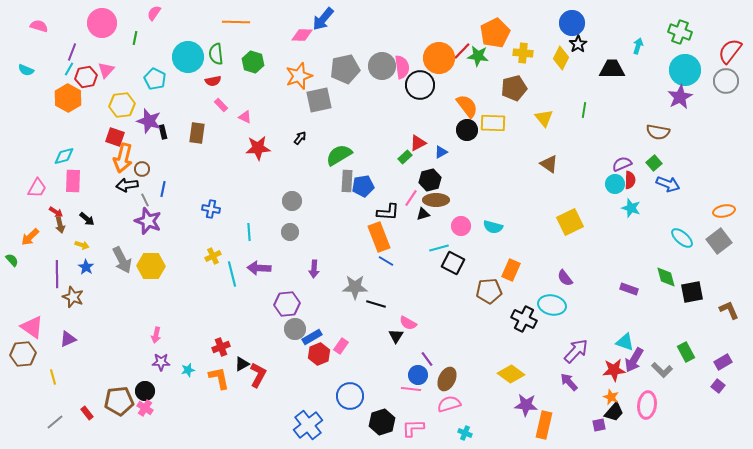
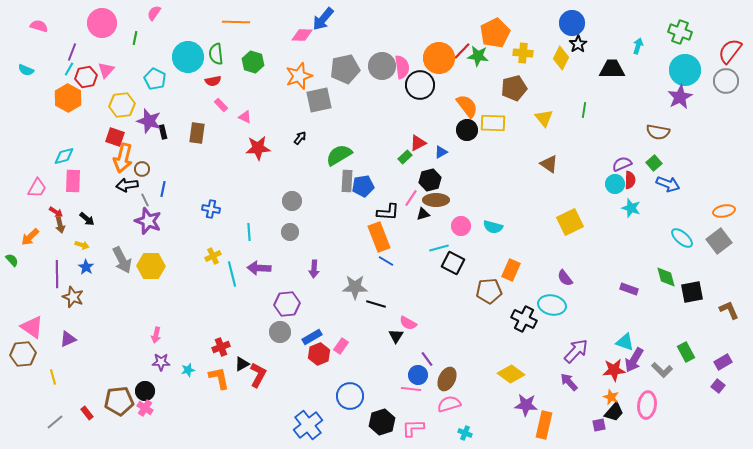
gray circle at (295, 329): moved 15 px left, 3 px down
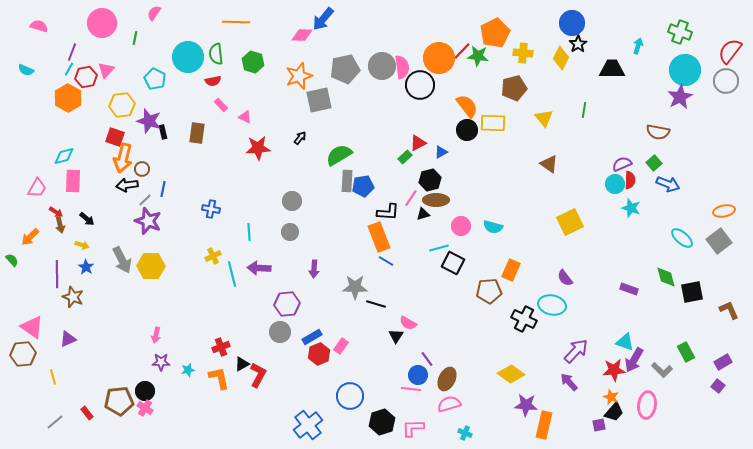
gray line at (145, 200): rotated 72 degrees clockwise
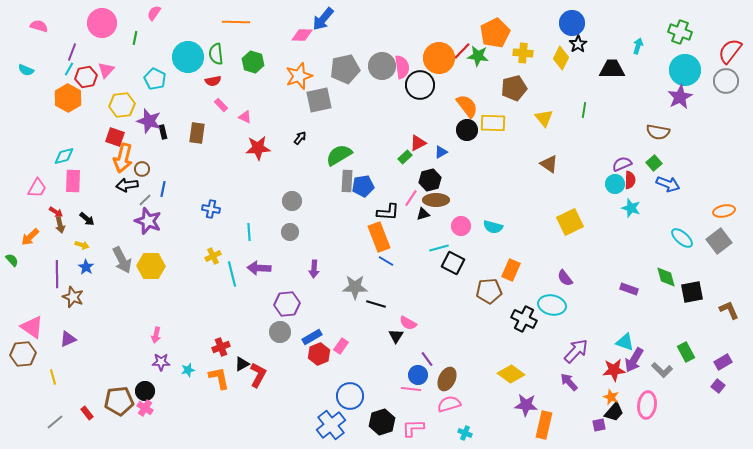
blue cross at (308, 425): moved 23 px right
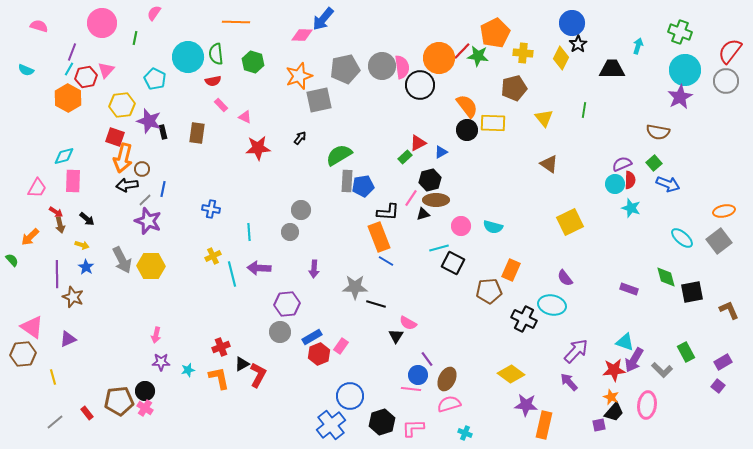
gray circle at (292, 201): moved 9 px right, 9 px down
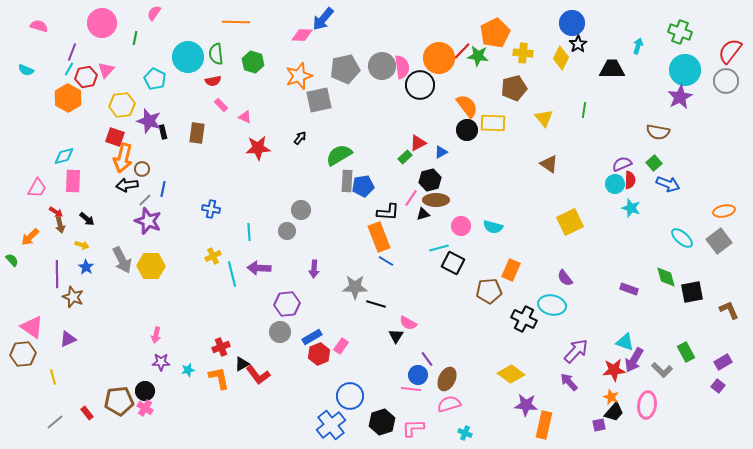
gray circle at (290, 232): moved 3 px left, 1 px up
red L-shape at (258, 375): rotated 115 degrees clockwise
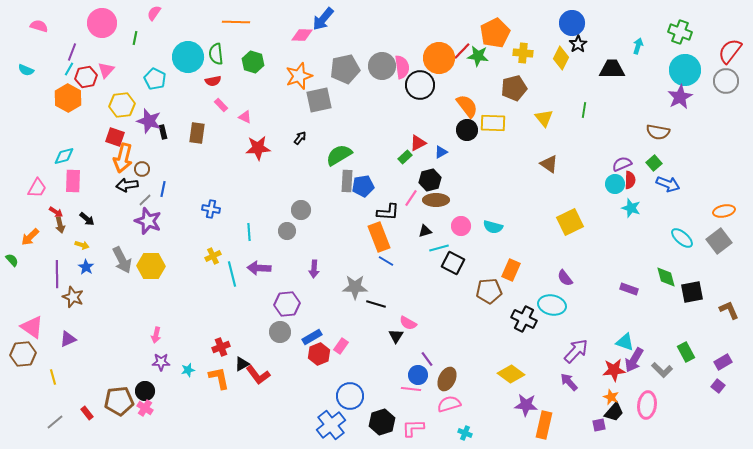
black triangle at (423, 214): moved 2 px right, 17 px down
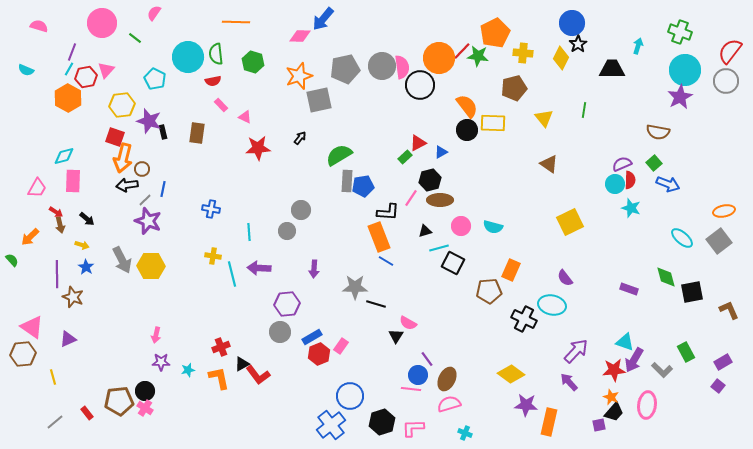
pink diamond at (302, 35): moved 2 px left, 1 px down
green line at (135, 38): rotated 64 degrees counterclockwise
brown ellipse at (436, 200): moved 4 px right
yellow cross at (213, 256): rotated 35 degrees clockwise
orange rectangle at (544, 425): moved 5 px right, 3 px up
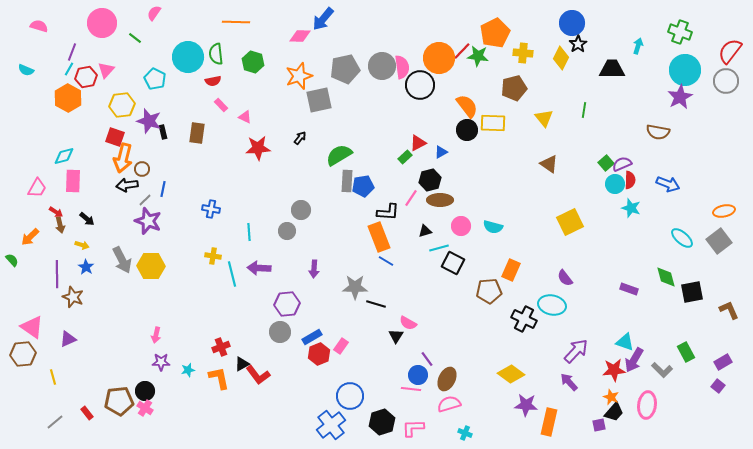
green square at (654, 163): moved 48 px left
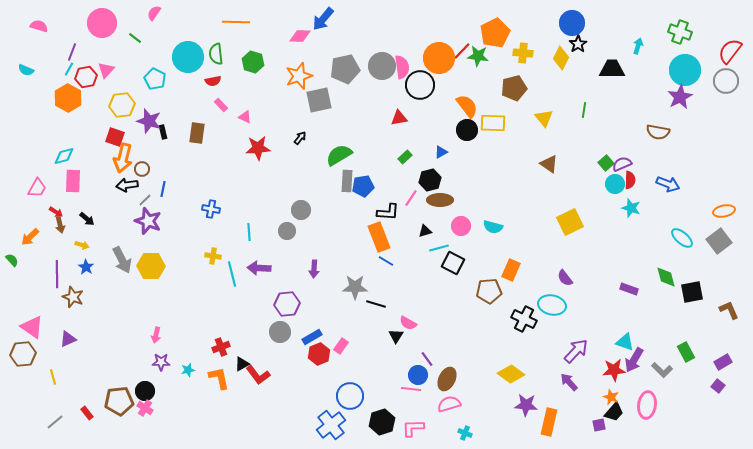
red triangle at (418, 143): moved 19 px left, 25 px up; rotated 18 degrees clockwise
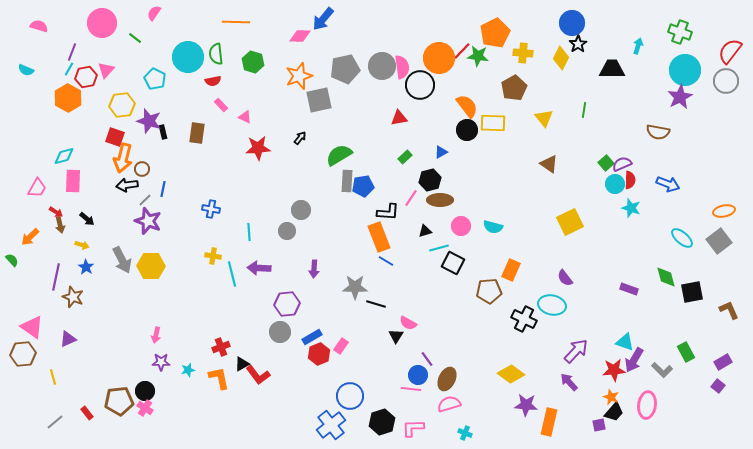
brown pentagon at (514, 88): rotated 15 degrees counterclockwise
purple line at (57, 274): moved 1 px left, 3 px down; rotated 12 degrees clockwise
